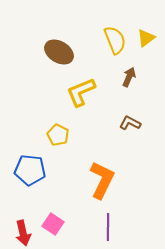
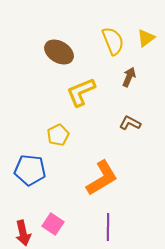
yellow semicircle: moved 2 px left, 1 px down
yellow pentagon: rotated 20 degrees clockwise
orange L-shape: moved 2 px up; rotated 33 degrees clockwise
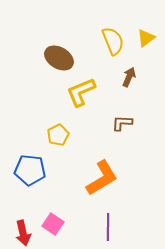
brown ellipse: moved 6 px down
brown L-shape: moved 8 px left; rotated 25 degrees counterclockwise
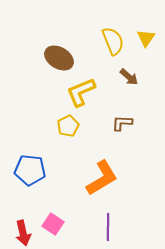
yellow triangle: rotated 18 degrees counterclockwise
brown arrow: rotated 108 degrees clockwise
yellow pentagon: moved 10 px right, 9 px up
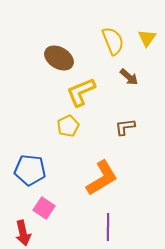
yellow triangle: moved 1 px right
brown L-shape: moved 3 px right, 4 px down; rotated 10 degrees counterclockwise
pink square: moved 9 px left, 16 px up
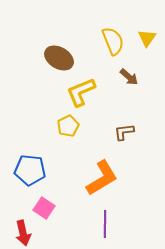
brown L-shape: moved 1 px left, 5 px down
purple line: moved 3 px left, 3 px up
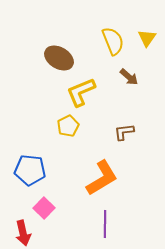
pink square: rotated 10 degrees clockwise
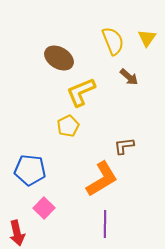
brown L-shape: moved 14 px down
orange L-shape: moved 1 px down
red arrow: moved 6 px left
